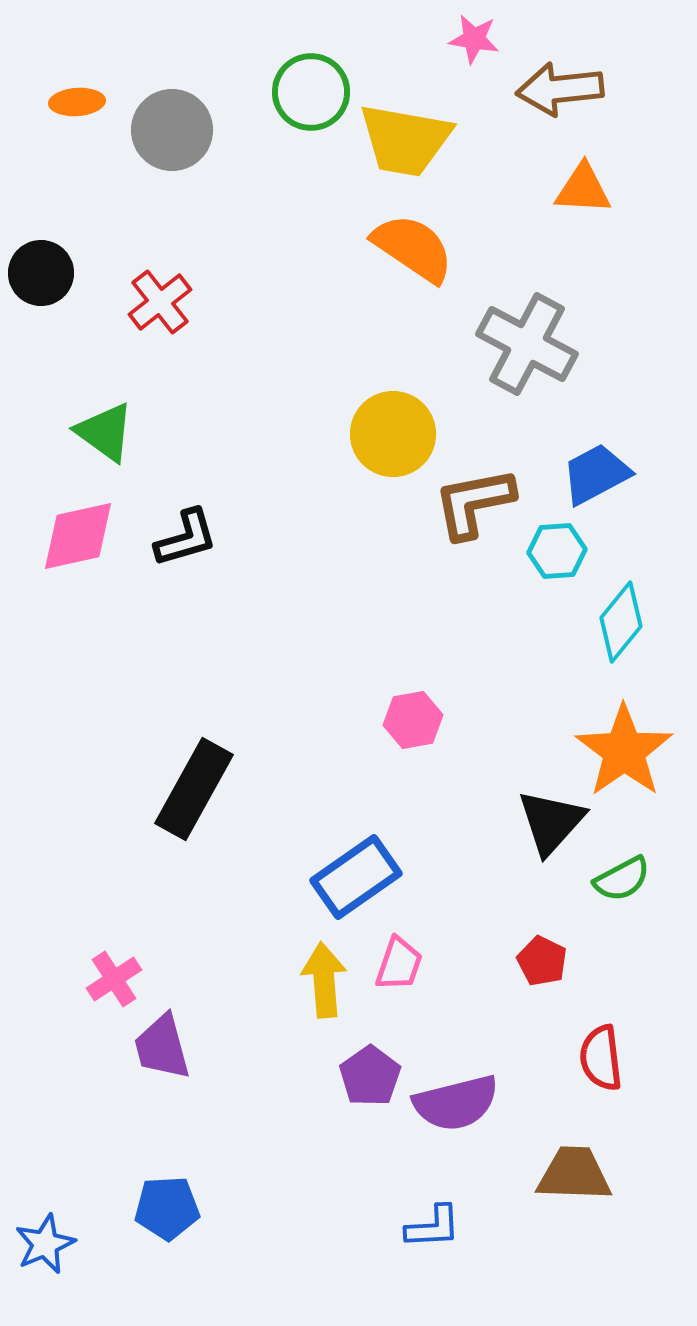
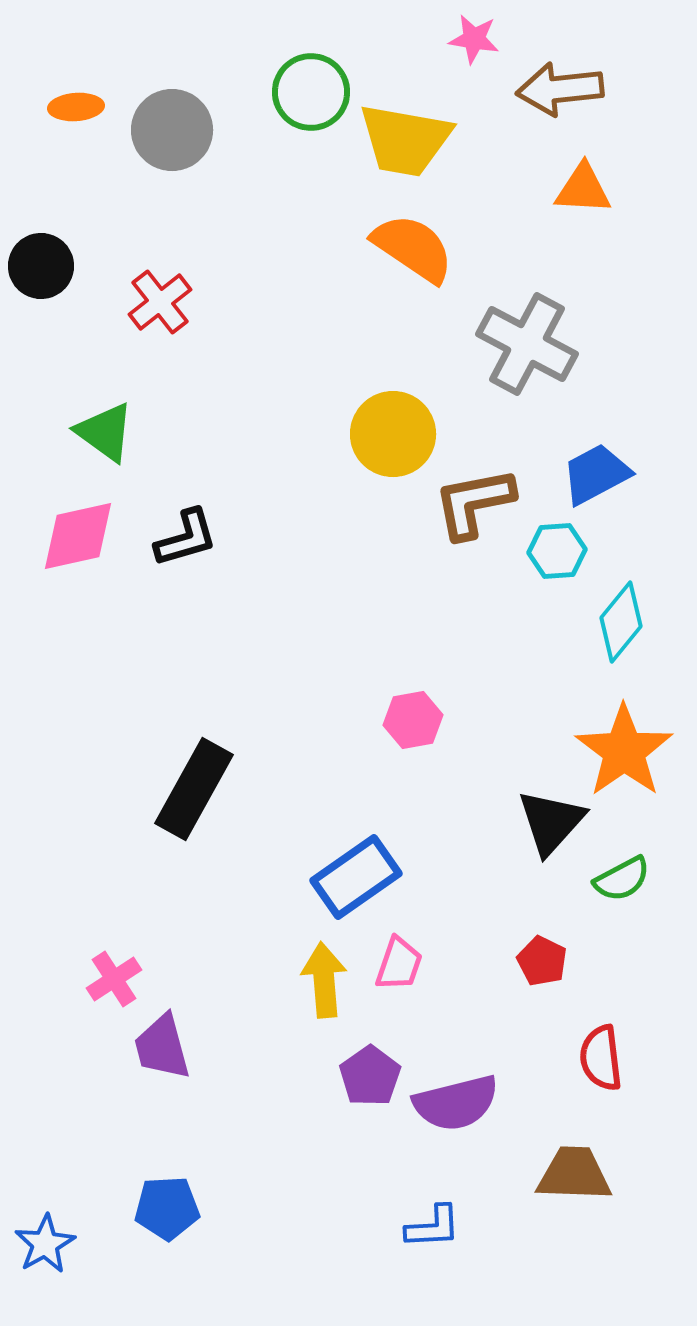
orange ellipse: moved 1 px left, 5 px down
black circle: moved 7 px up
blue star: rotated 6 degrees counterclockwise
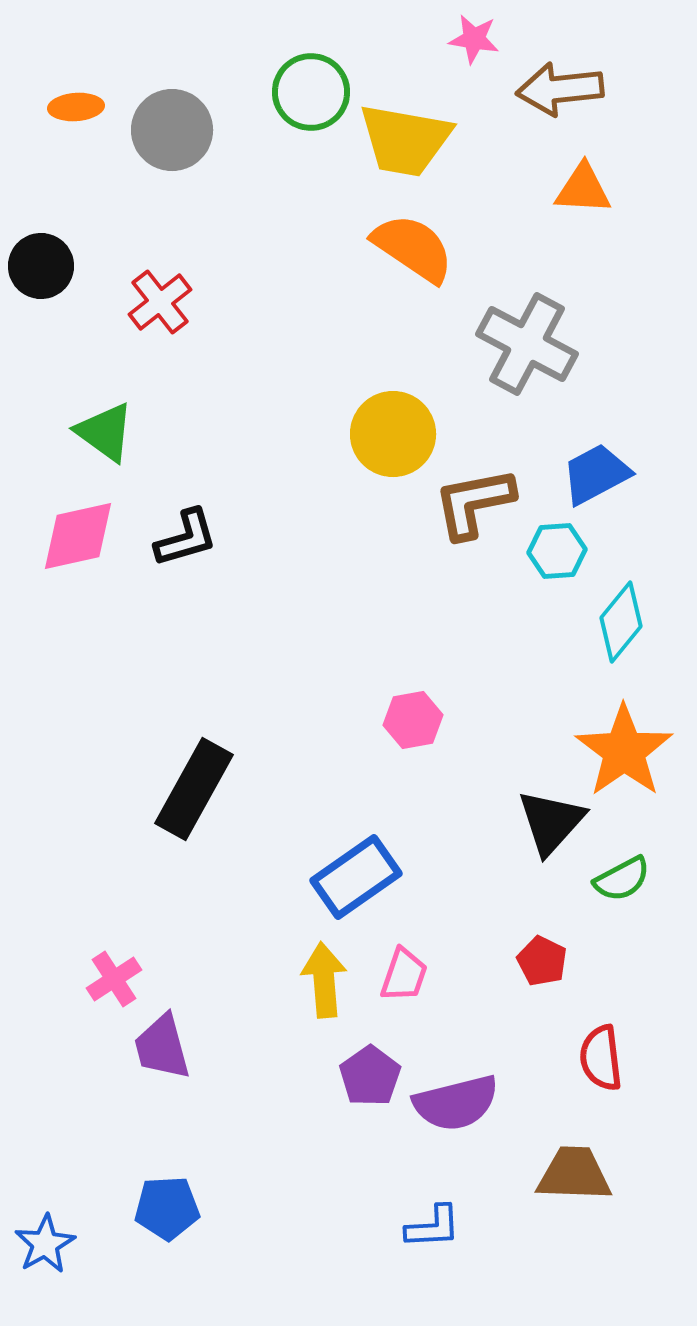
pink trapezoid: moved 5 px right, 11 px down
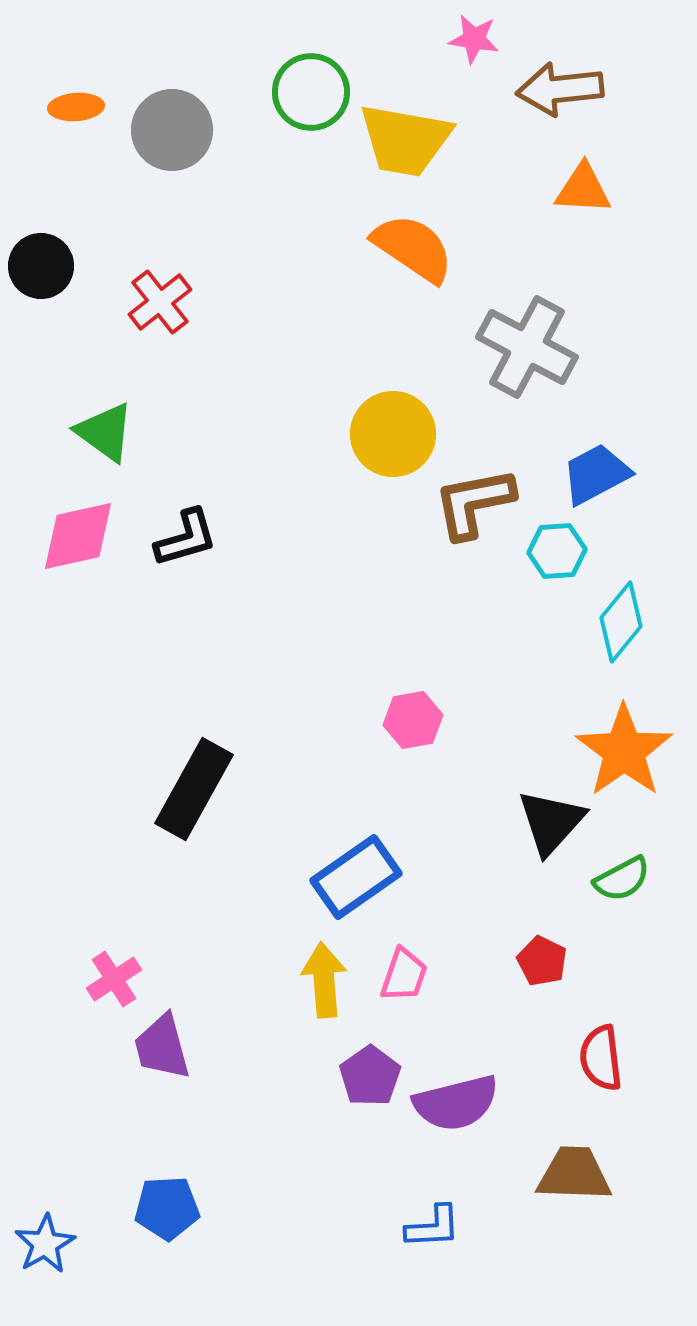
gray cross: moved 3 px down
